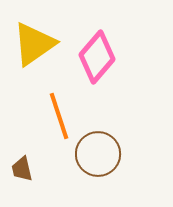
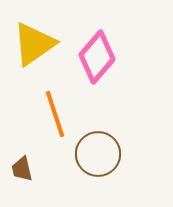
orange line: moved 4 px left, 2 px up
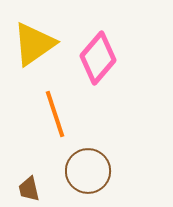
pink diamond: moved 1 px right, 1 px down
brown circle: moved 10 px left, 17 px down
brown trapezoid: moved 7 px right, 20 px down
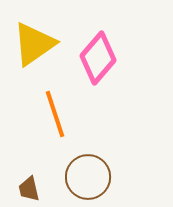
brown circle: moved 6 px down
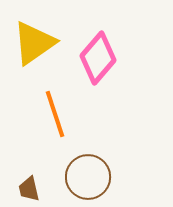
yellow triangle: moved 1 px up
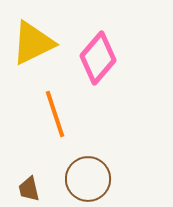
yellow triangle: moved 1 px left; rotated 9 degrees clockwise
brown circle: moved 2 px down
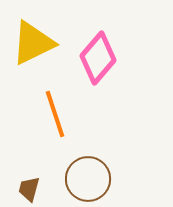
brown trapezoid: rotated 28 degrees clockwise
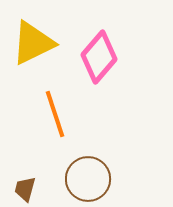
pink diamond: moved 1 px right, 1 px up
brown trapezoid: moved 4 px left
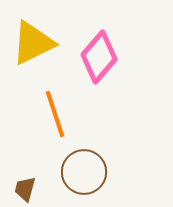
brown circle: moved 4 px left, 7 px up
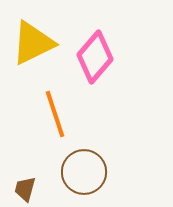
pink diamond: moved 4 px left
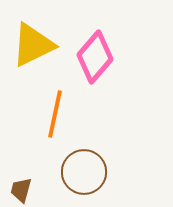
yellow triangle: moved 2 px down
orange line: rotated 30 degrees clockwise
brown trapezoid: moved 4 px left, 1 px down
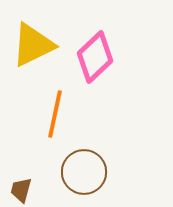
pink diamond: rotated 6 degrees clockwise
